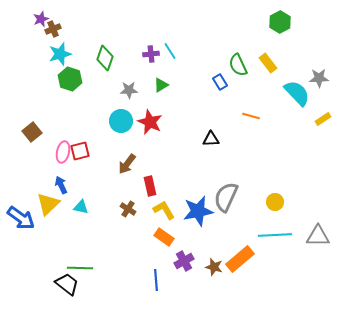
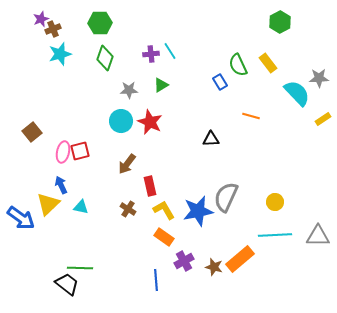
green hexagon at (70, 79): moved 30 px right, 56 px up; rotated 20 degrees counterclockwise
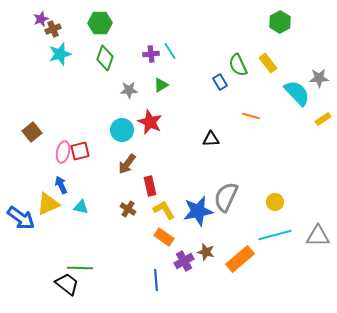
cyan circle at (121, 121): moved 1 px right, 9 px down
yellow triangle at (48, 204): rotated 20 degrees clockwise
cyan line at (275, 235): rotated 12 degrees counterclockwise
brown star at (214, 267): moved 8 px left, 15 px up
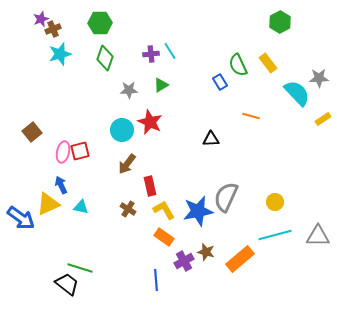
green line at (80, 268): rotated 15 degrees clockwise
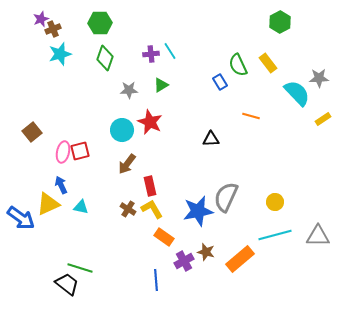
yellow L-shape at (164, 210): moved 12 px left, 1 px up
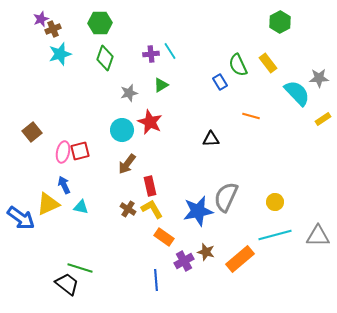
gray star at (129, 90): moved 3 px down; rotated 12 degrees counterclockwise
blue arrow at (61, 185): moved 3 px right
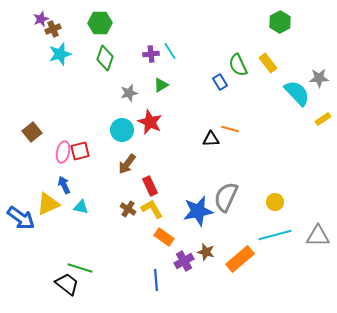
orange line at (251, 116): moved 21 px left, 13 px down
red rectangle at (150, 186): rotated 12 degrees counterclockwise
